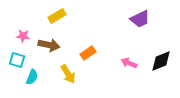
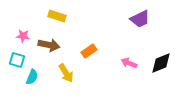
yellow rectangle: rotated 48 degrees clockwise
orange rectangle: moved 1 px right, 2 px up
black diamond: moved 2 px down
yellow arrow: moved 2 px left, 1 px up
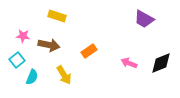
purple trapezoid: moved 4 px right; rotated 55 degrees clockwise
cyan square: rotated 35 degrees clockwise
yellow arrow: moved 2 px left, 2 px down
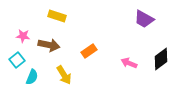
black diamond: moved 4 px up; rotated 15 degrees counterclockwise
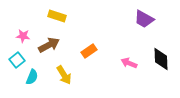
brown arrow: rotated 40 degrees counterclockwise
black diamond: rotated 55 degrees counterclockwise
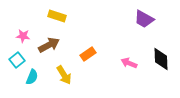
orange rectangle: moved 1 px left, 3 px down
